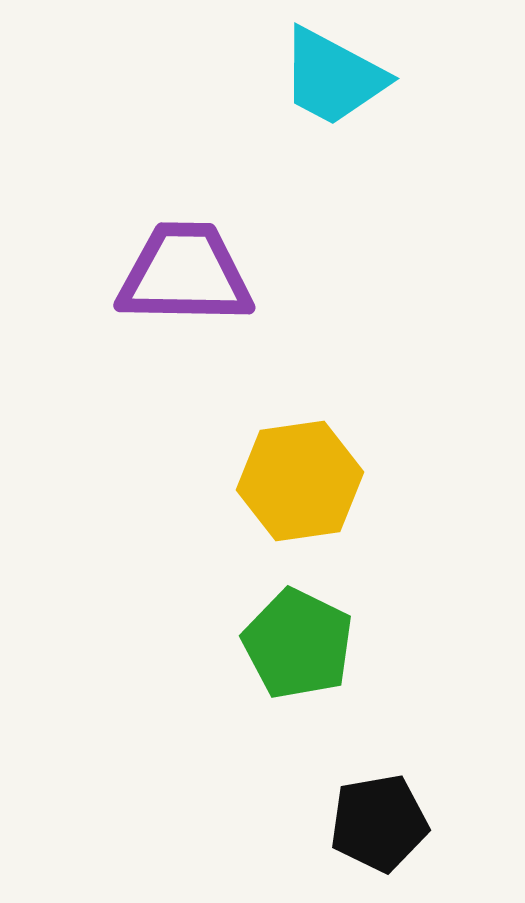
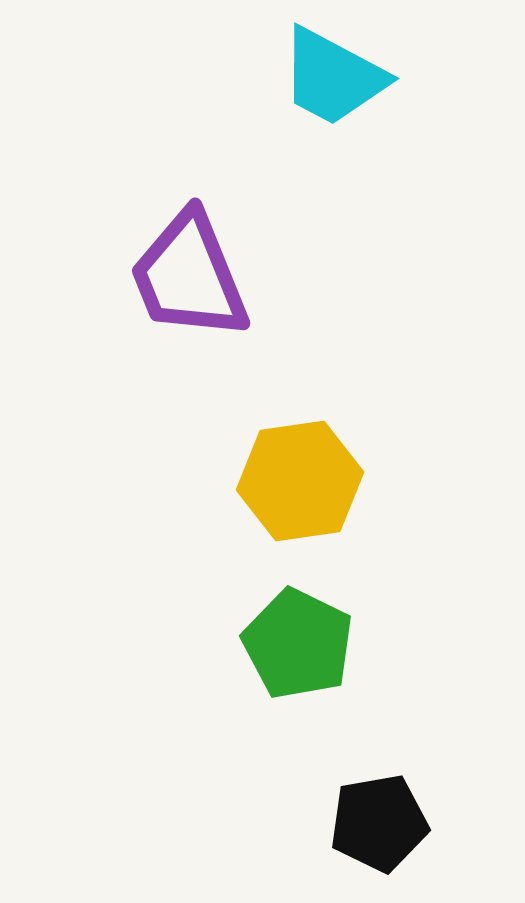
purple trapezoid: moved 4 px right, 2 px down; rotated 113 degrees counterclockwise
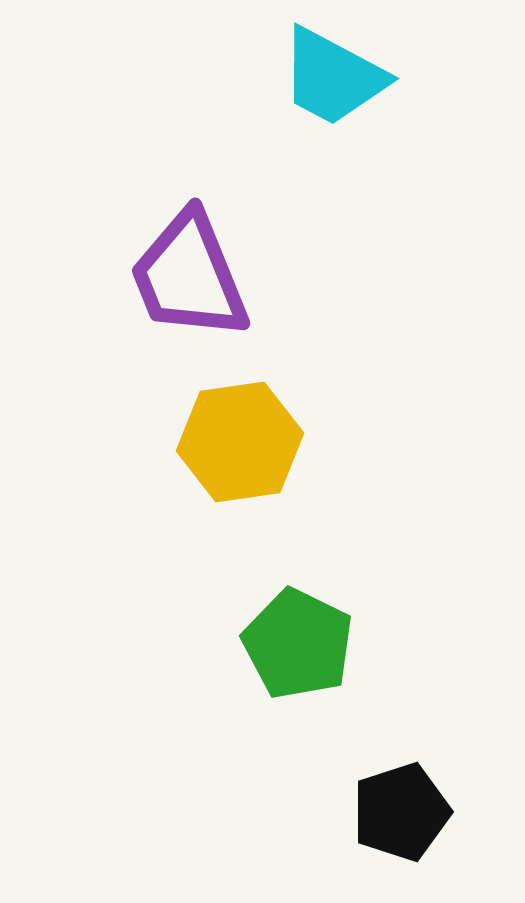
yellow hexagon: moved 60 px left, 39 px up
black pentagon: moved 22 px right, 11 px up; rotated 8 degrees counterclockwise
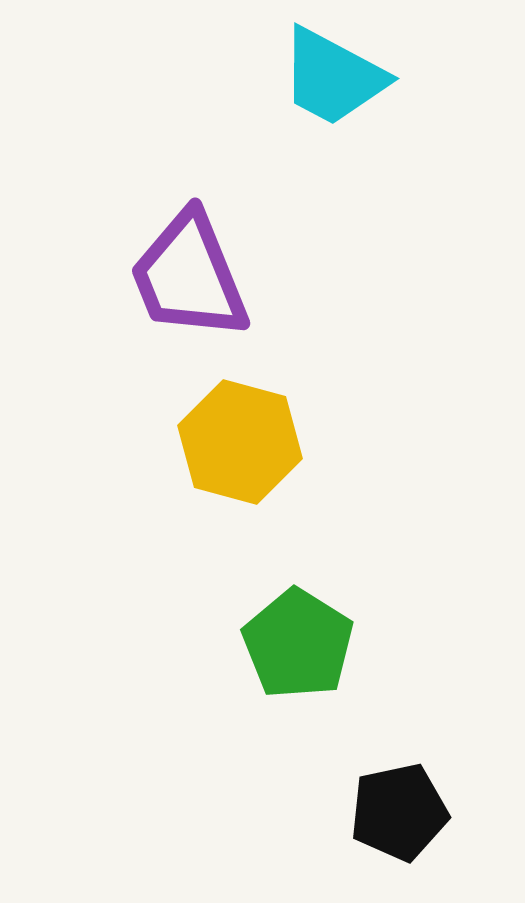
yellow hexagon: rotated 23 degrees clockwise
green pentagon: rotated 6 degrees clockwise
black pentagon: moved 2 px left; rotated 6 degrees clockwise
